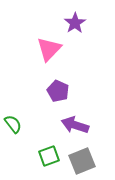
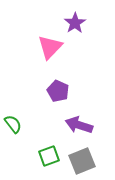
pink triangle: moved 1 px right, 2 px up
purple arrow: moved 4 px right
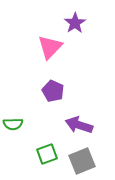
purple pentagon: moved 5 px left
green semicircle: rotated 126 degrees clockwise
green square: moved 2 px left, 2 px up
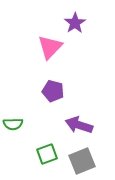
purple pentagon: rotated 10 degrees counterclockwise
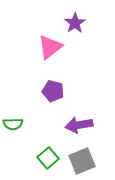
pink triangle: rotated 8 degrees clockwise
purple arrow: rotated 28 degrees counterclockwise
green square: moved 1 px right, 4 px down; rotated 20 degrees counterclockwise
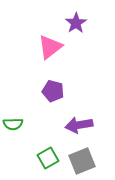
purple star: moved 1 px right
green square: rotated 10 degrees clockwise
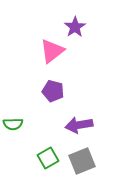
purple star: moved 1 px left, 4 px down
pink triangle: moved 2 px right, 4 px down
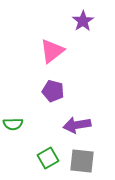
purple star: moved 8 px right, 6 px up
purple arrow: moved 2 px left
gray square: rotated 28 degrees clockwise
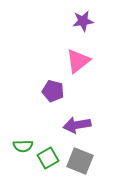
purple star: rotated 25 degrees clockwise
pink triangle: moved 26 px right, 10 px down
green semicircle: moved 10 px right, 22 px down
gray square: moved 2 px left; rotated 16 degrees clockwise
